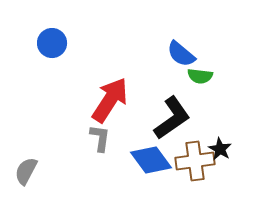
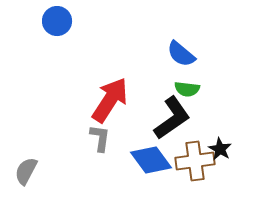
blue circle: moved 5 px right, 22 px up
green semicircle: moved 13 px left, 13 px down
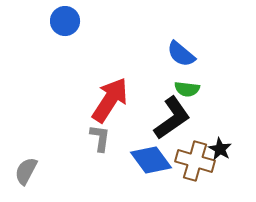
blue circle: moved 8 px right
brown cross: rotated 24 degrees clockwise
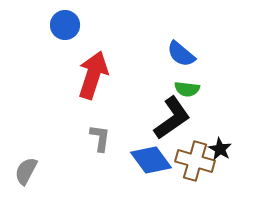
blue circle: moved 4 px down
red arrow: moved 17 px left, 25 px up; rotated 15 degrees counterclockwise
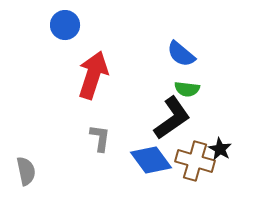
gray semicircle: rotated 140 degrees clockwise
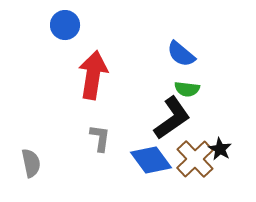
red arrow: rotated 9 degrees counterclockwise
brown cross: moved 2 px up; rotated 30 degrees clockwise
gray semicircle: moved 5 px right, 8 px up
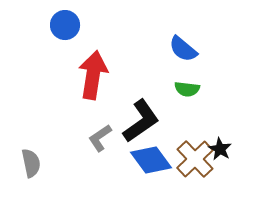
blue semicircle: moved 2 px right, 5 px up
black L-shape: moved 31 px left, 3 px down
gray L-shape: rotated 132 degrees counterclockwise
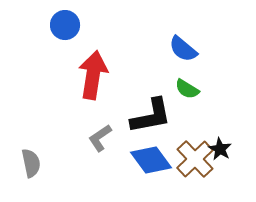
green semicircle: rotated 25 degrees clockwise
black L-shape: moved 10 px right, 5 px up; rotated 24 degrees clockwise
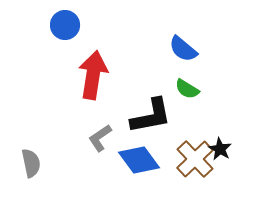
blue diamond: moved 12 px left
